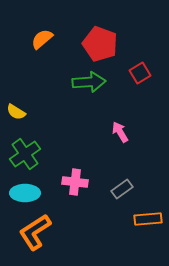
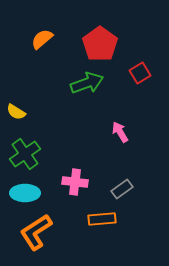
red pentagon: rotated 16 degrees clockwise
green arrow: moved 2 px left, 1 px down; rotated 16 degrees counterclockwise
orange rectangle: moved 46 px left
orange L-shape: moved 1 px right
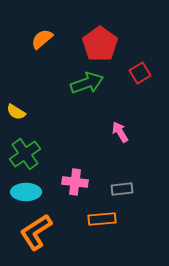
gray rectangle: rotated 30 degrees clockwise
cyan ellipse: moved 1 px right, 1 px up
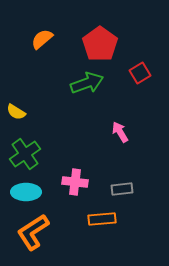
orange L-shape: moved 3 px left
